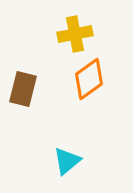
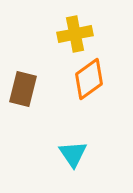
cyan triangle: moved 6 px right, 7 px up; rotated 24 degrees counterclockwise
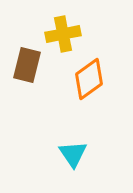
yellow cross: moved 12 px left
brown rectangle: moved 4 px right, 24 px up
